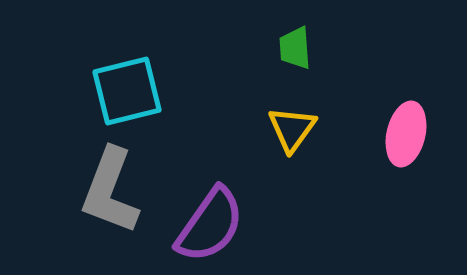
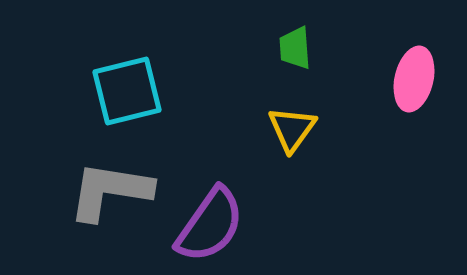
pink ellipse: moved 8 px right, 55 px up
gray L-shape: rotated 78 degrees clockwise
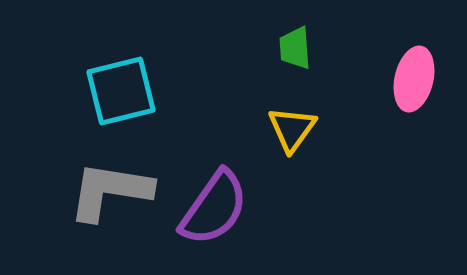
cyan square: moved 6 px left
purple semicircle: moved 4 px right, 17 px up
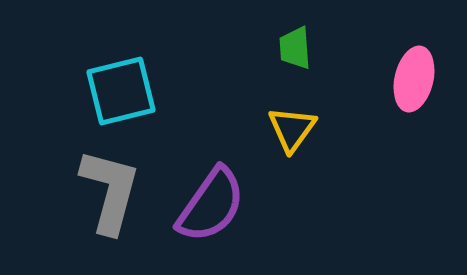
gray L-shape: rotated 96 degrees clockwise
purple semicircle: moved 3 px left, 3 px up
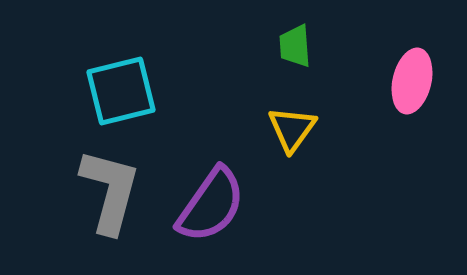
green trapezoid: moved 2 px up
pink ellipse: moved 2 px left, 2 px down
